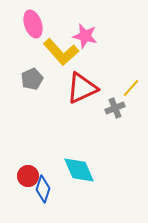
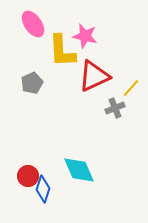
pink ellipse: rotated 16 degrees counterclockwise
yellow L-shape: moved 1 px right, 1 px up; rotated 39 degrees clockwise
gray pentagon: moved 4 px down
red triangle: moved 12 px right, 12 px up
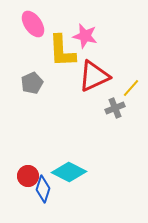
cyan diamond: moved 10 px left, 2 px down; rotated 40 degrees counterclockwise
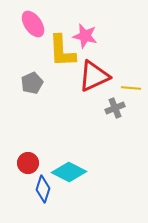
yellow line: rotated 54 degrees clockwise
red circle: moved 13 px up
